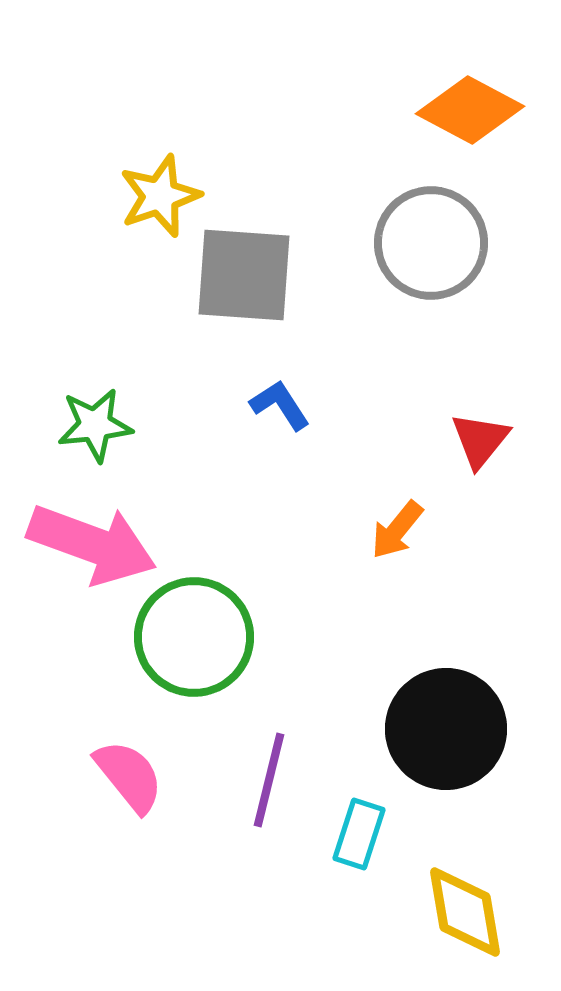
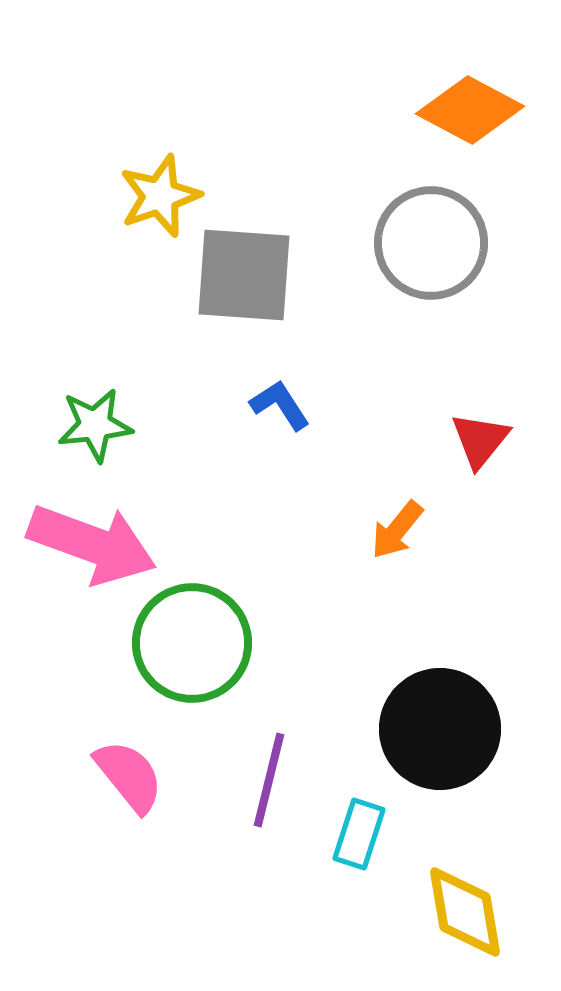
green circle: moved 2 px left, 6 px down
black circle: moved 6 px left
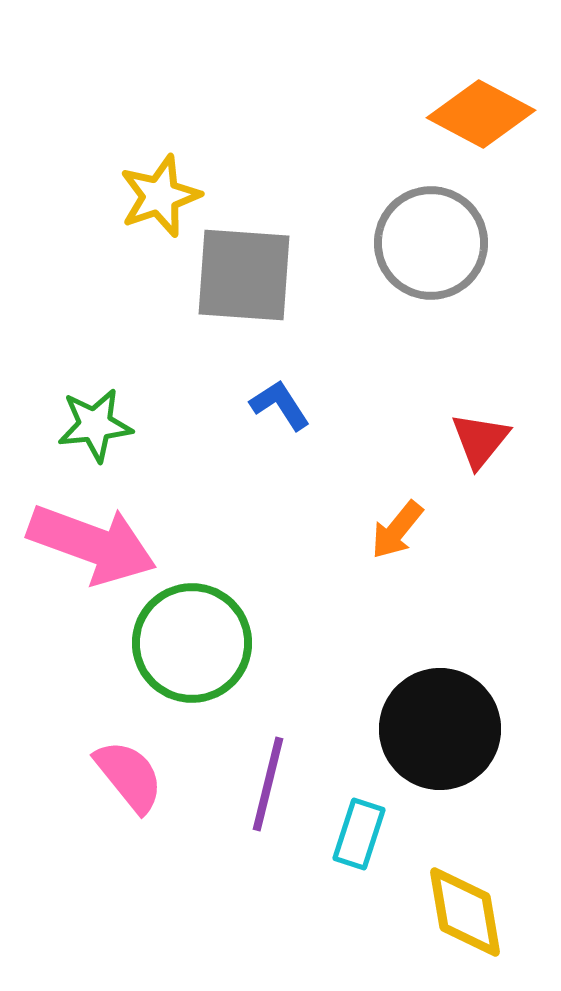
orange diamond: moved 11 px right, 4 px down
purple line: moved 1 px left, 4 px down
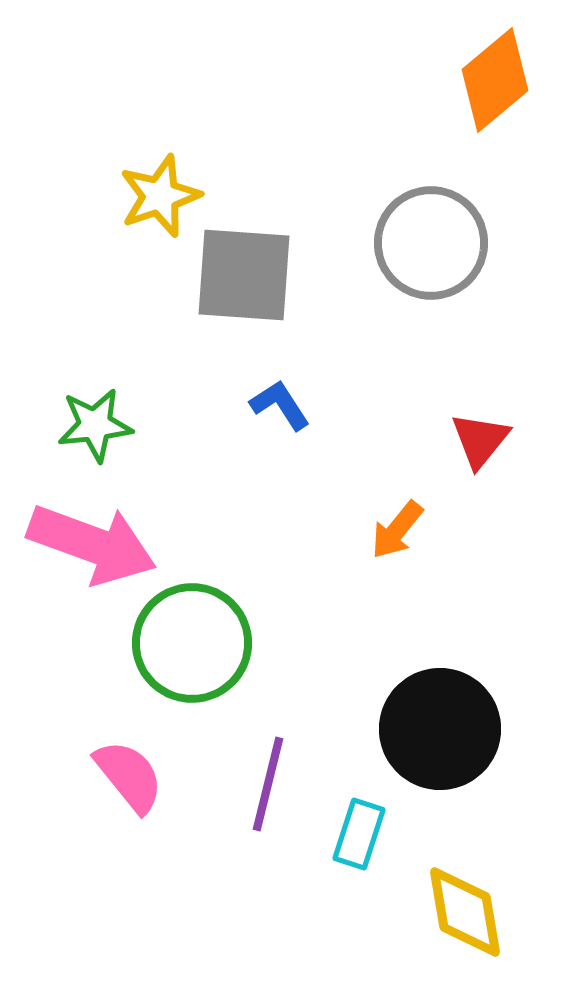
orange diamond: moved 14 px right, 34 px up; rotated 68 degrees counterclockwise
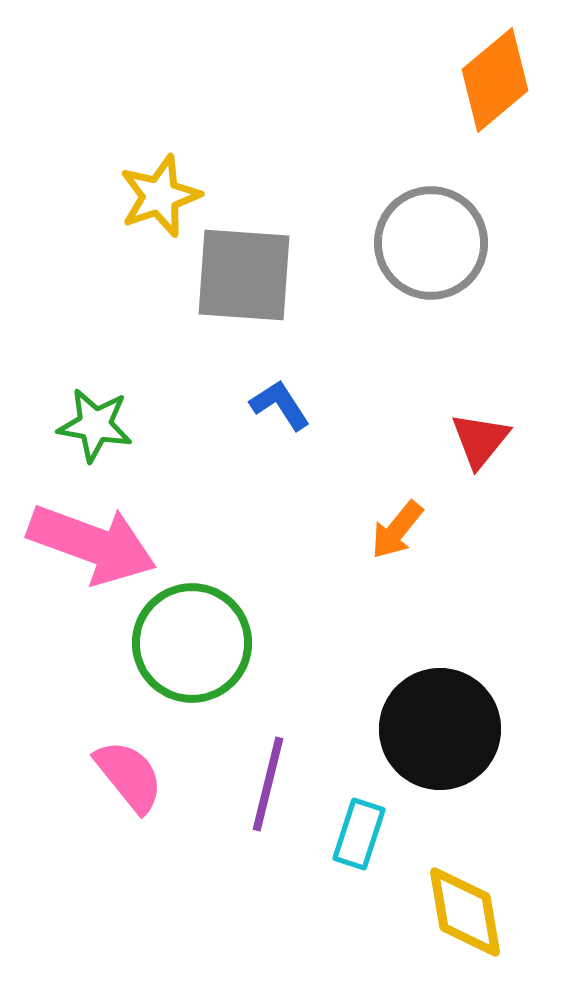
green star: rotated 16 degrees clockwise
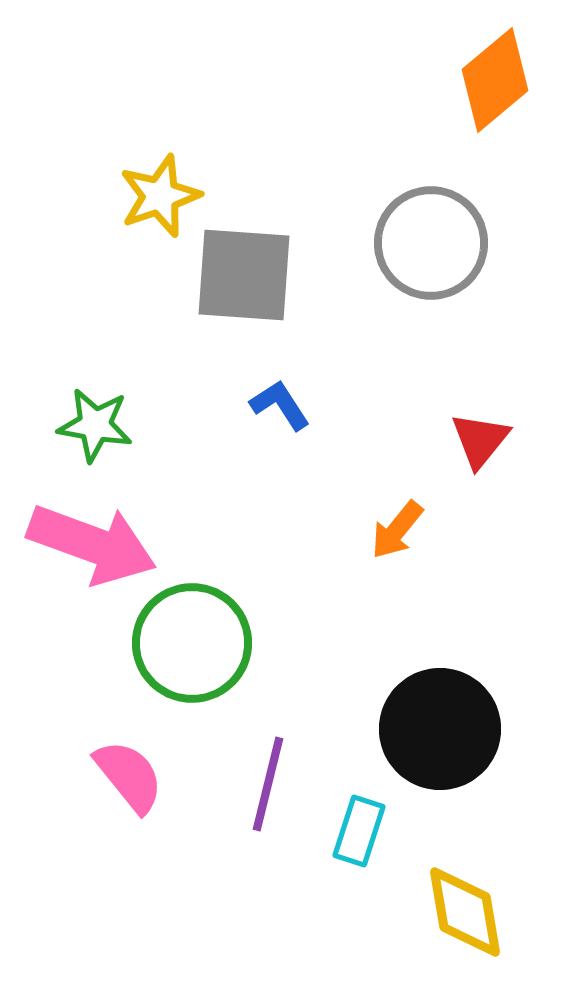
cyan rectangle: moved 3 px up
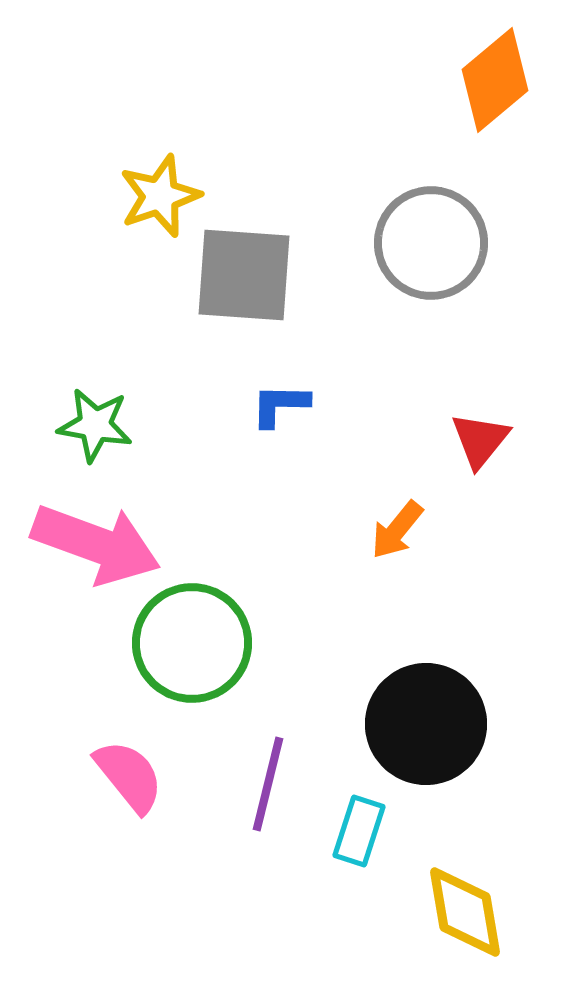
blue L-shape: rotated 56 degrees counterclockwise
pink arrow: moved 4 px right
black circle: moved 14 px left, 5 px up
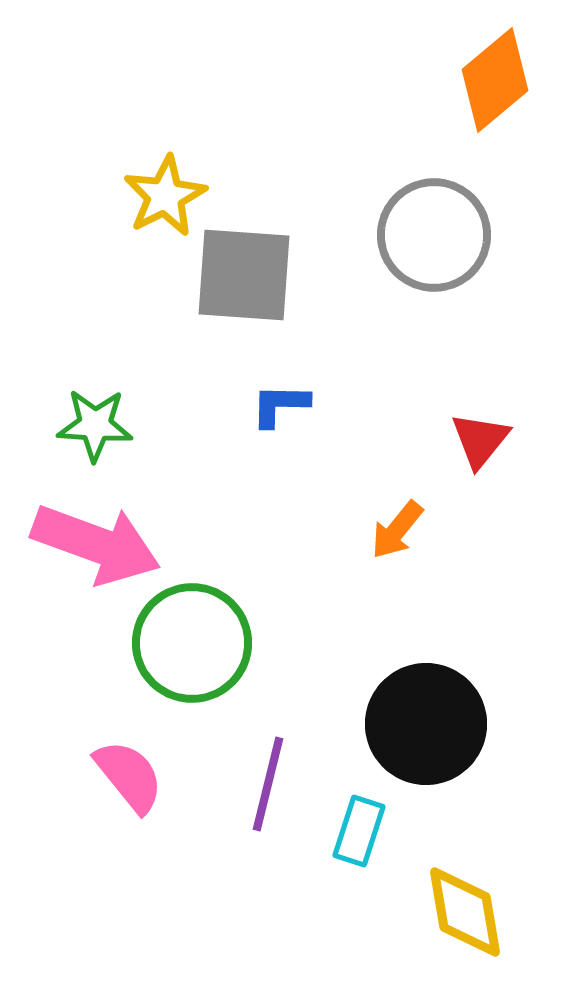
yellow star: moved 5 px right; rotated 8 degrees counterclockwise
gray circle: moved 3 px right, 8 px up
green star: rotated 6 degrees counterclockwise
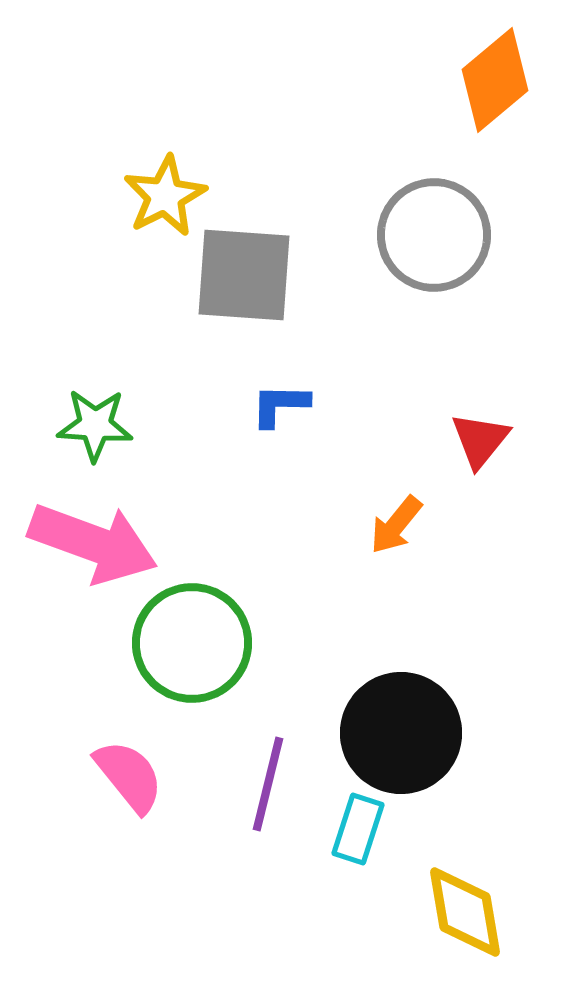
orange arrow: moved 1 px left, 5 px up
pink arrow: moved 3 px left, 1 px up
black circle: moved 25 px left, 9 px down
cyan rectangle: moved 1 px left, 2 px up
